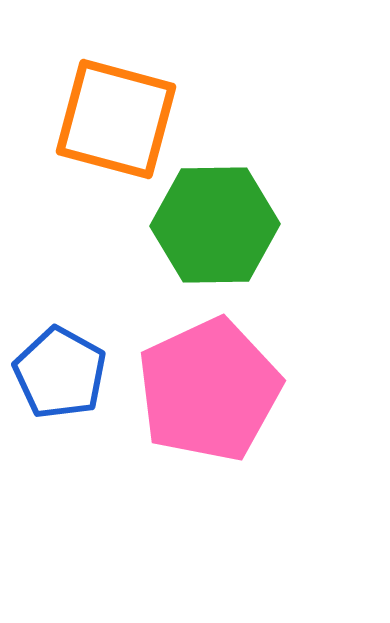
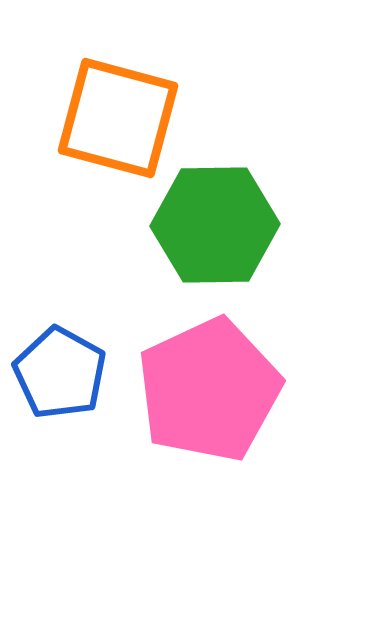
orange square: moved 2 px right, 1 px up
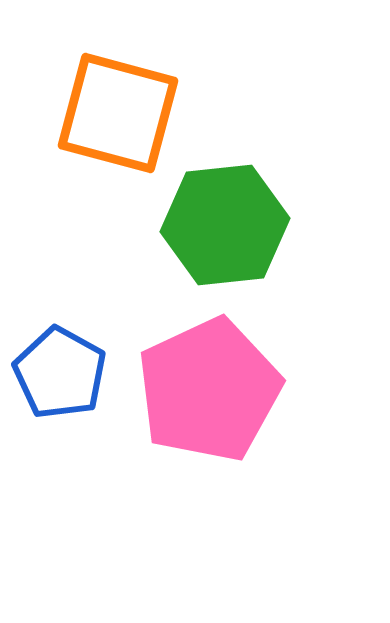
orange square: moved 5 px up
green hexagon: moved 10 px right; rotated 5 degrees counterclockwise
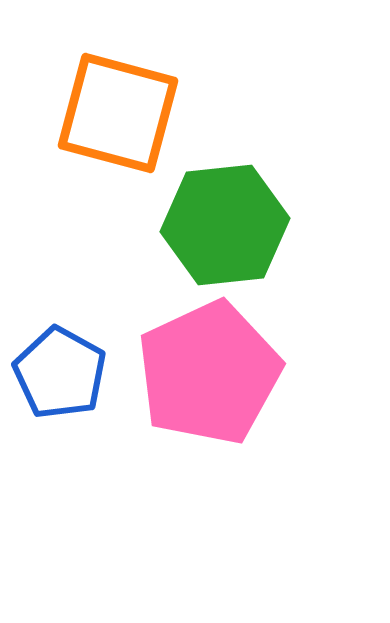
pink pentagon: moved 17 px up
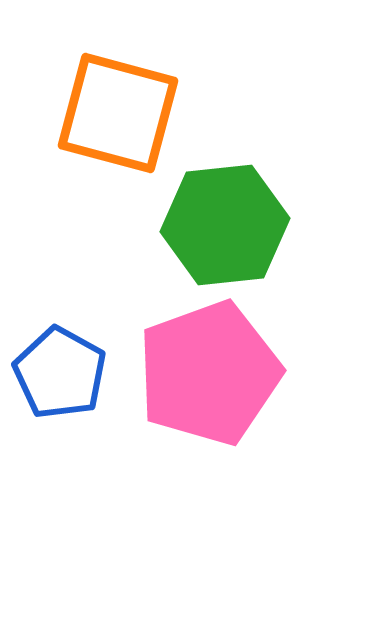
pink pentagon: rotated 5 degrees clockwise
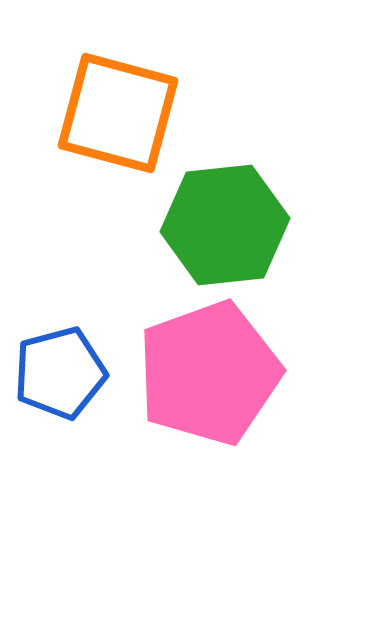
blue pentagon: rotated 28 degrees clockwise
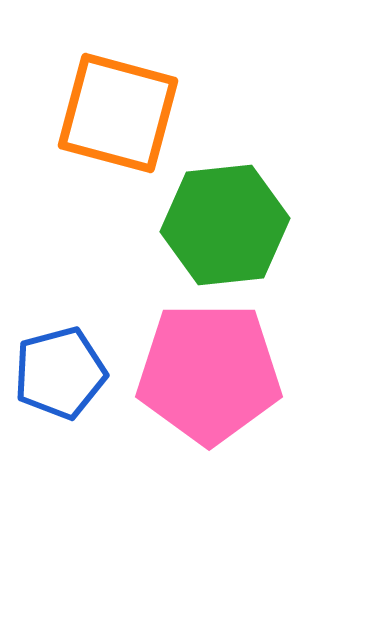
pink pentagon: rotated 20 degrees clockwise
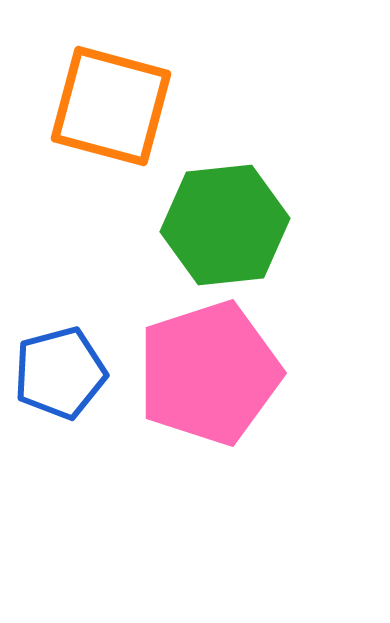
orange square: moved 7 px left, 7 px up
pink pentagon: rotated 18 degrees counterclockwise
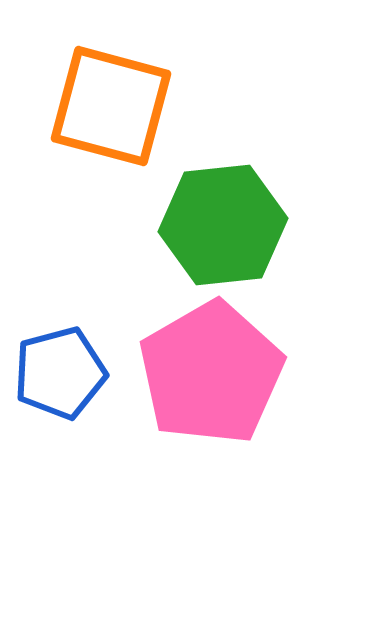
green hexagon: moved 2 px left
pink pentagon: moved 2 px right; rotated 12 degrees counterclockwise
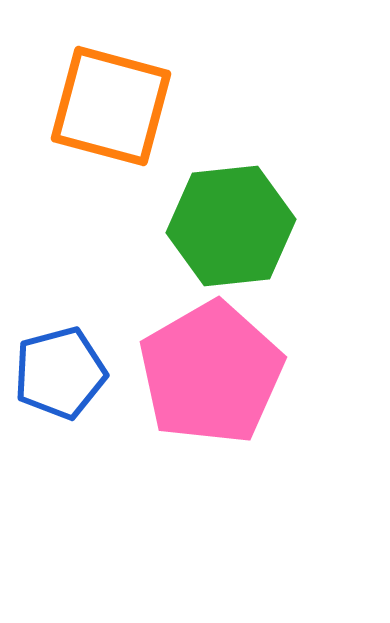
green hexagon: moved 8 px right, 1 px down
